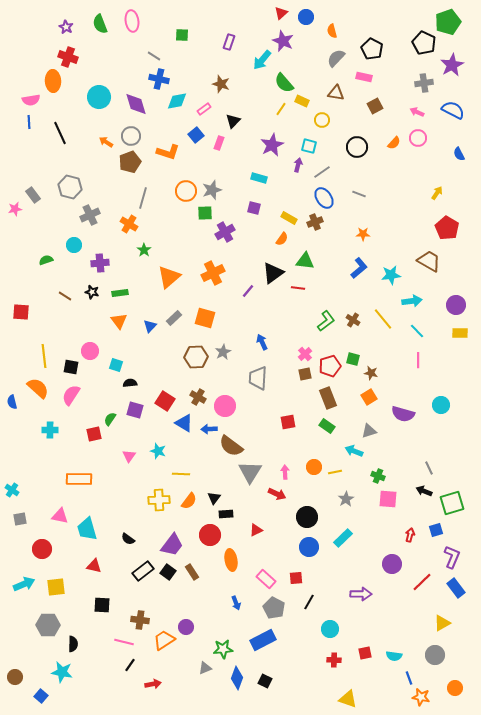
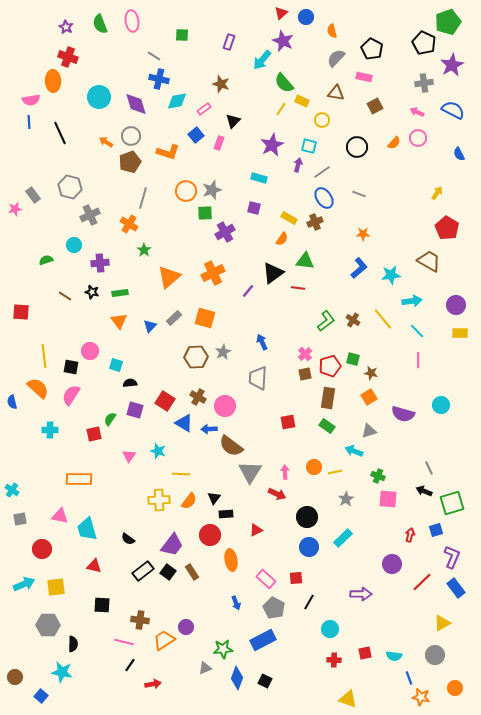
brown rectangle at (328, 398): rotated 30 degrees clockwise
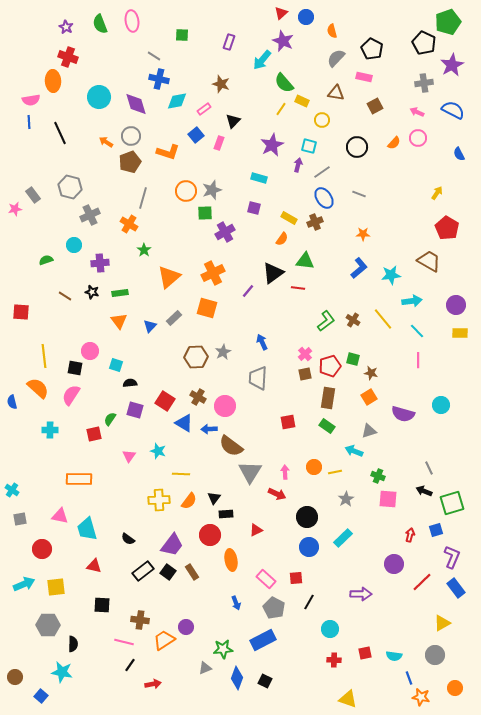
orange square at (205, 318): moved 2 px right, 10 px up
black square at (71, 367): moved 4 px right, 1 px down
purple circle at (392, 564): moved 2 px right
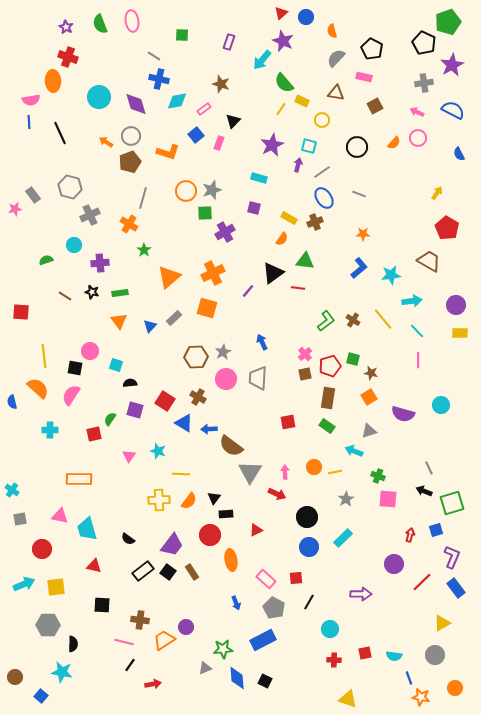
pink circle at (225, 406): moved 1 px right, 27 px up
blue diamond at (237, 678): rotated 25 degrees counterclockwise
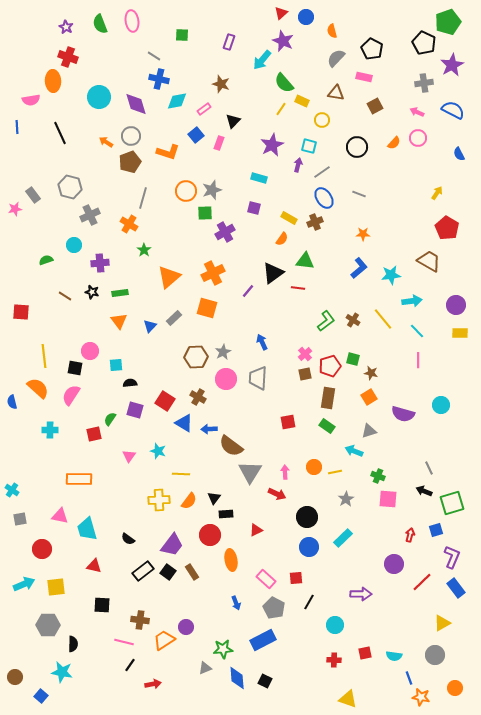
blue line at (29, 122): moved 12 px left, 5 px down
cyan square at (116, 365): rotated 24 degrees counterclockwise
cyan circle at (330, 629): moved 5 px right, 4 px up
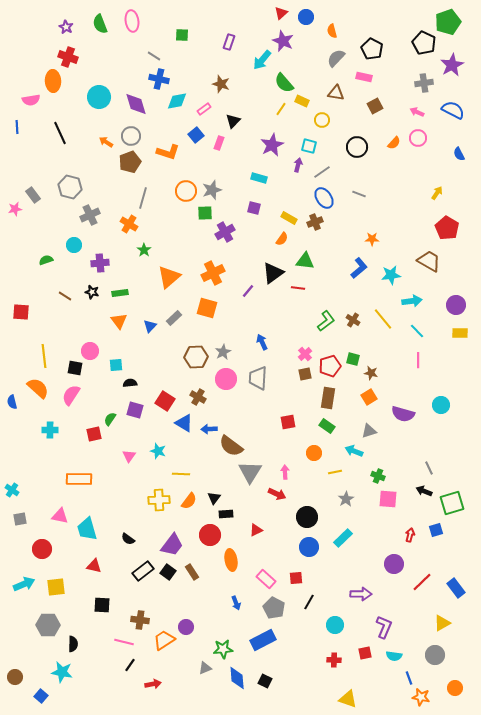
orange star at (363, 234): moved 9 px right, 5 px down
orange circle at (314, 467): moved 14 px up
purple L-shape at (452, 557): moved 68 px left, 70 px down
